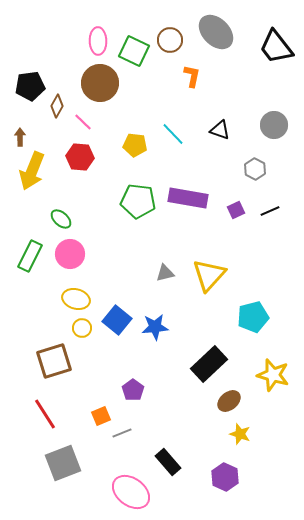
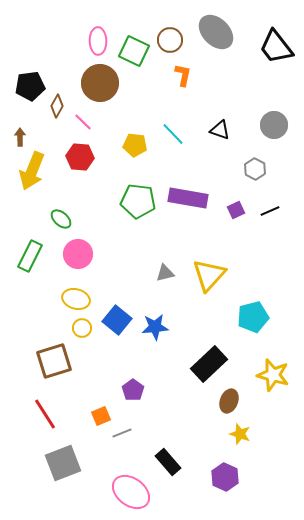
orange L-shape at (192, 76): moved 9 px left, 1 px up
pink circle at (70, 254): moved 8 px right
brown ellipse at (229, 401): rotated 30 degrees counterclockwise
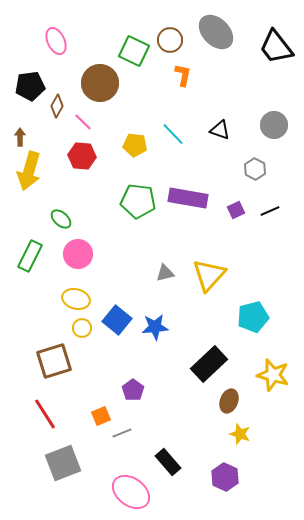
pink ellipse at (98, 41): moved 42 px left; rotated 24 degrees counterclockwise
red hexagon at (80, 157): moved 2 px right, 1 px up
yellow arrow at (32, 171): moved 3 px left; rotated 6 degrees counterclockwise
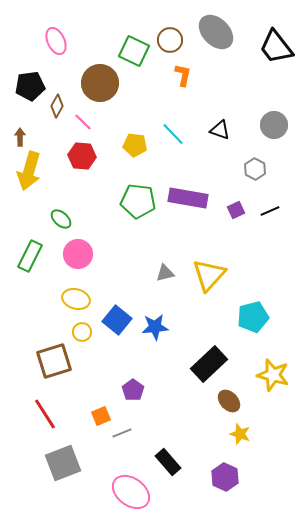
yellow circle at (82, 328): moved 4 px down
brown ellipse at (229, 401): rotated 65 degrees counterclockwise
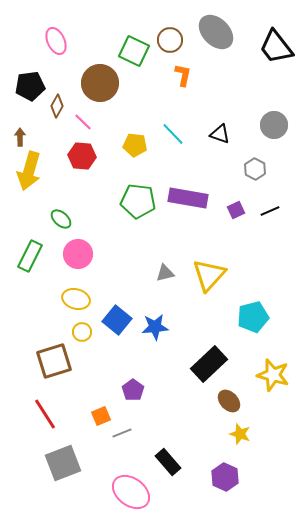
black triangle at (220, 130): moved 4 px down
